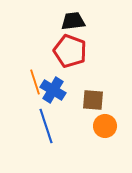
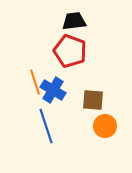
black trapezoid: moved 1 px right
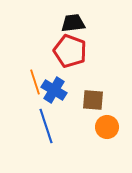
black trapezoid: moved 1 px left, 2 px down
blue cross: moved 1 px right
orange circle: moved 2 px right, 1 px down
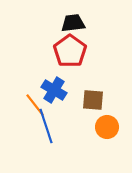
red pentagon: rotated 16 degrees clockwise
orange line: moved 23 px down; rotated 20 degrees counterclockwise
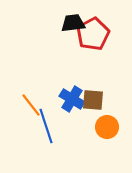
red pentagon: moved 23 px right, 17 px up; rotated 8 degrees clockwise
blue cross: moved 18 px right, 9 px down
orange line: moved 4 px left
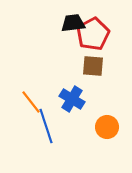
brown square: moved 34 px up
orange line: moved 3 px up
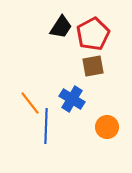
black trapezoid: moved 12 px left, 4 px down; rotated 130 degrees clockwise
brown square: rotated 15 degrees counterclockwise
orange line: moved 1 px left, 1 px down
blue line: rotated 20 degrees clockwise
